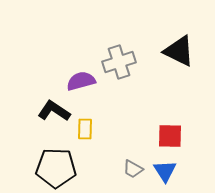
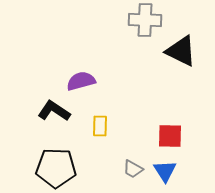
black triangle: moved 2 px right
gray cross: moved 26 px right, 42 px up; rotated 20 degrees clockwise
yellow rectangle: moved 15 px right, 3 px up
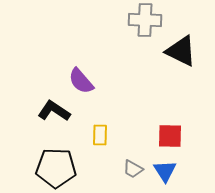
purple semicircle: rotated 116 degrees counterclockwise
yellow rectangle: moved 9 px down
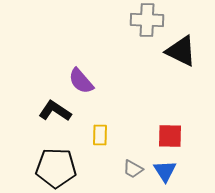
gray cross: moved 2 px right
black L-shape: moved 1 px right
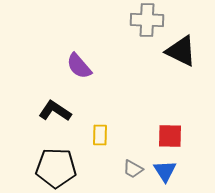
purple semicircle: moved 2 px left, 15 px up
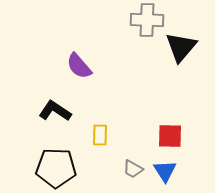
black triangle: moved 4 px up; rotated 44 degrees clockwise
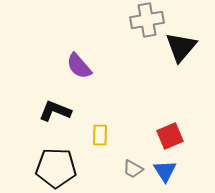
gray cross: rotated 12 degrees counterclockwise
black L-shape: rotated 12 degrees counterclockwise
red square: rotated 24 degrees counterclockwise
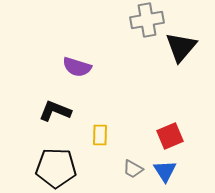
purple semicircle: moved 2 px left, 1 px down; rotated 32 degrees counterclockwise
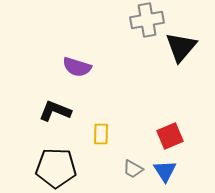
yellow rectangle: moved 1 px right, 1 px up
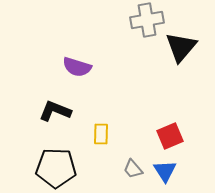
gray trapezoid: rotated 20 degrees clockwise
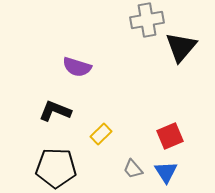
yellow rectangle: rotated 45 degrees clockwise
blue triangle: moved 1 px right, 1 px down
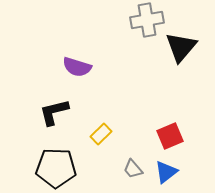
black L-shape: moved 1 px left, 1 px down; rotated 36 degrees counterclockwise
blue triangle: rotated 25 degrees clockwise
